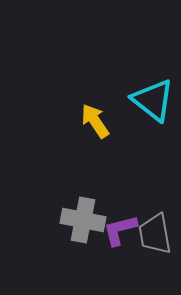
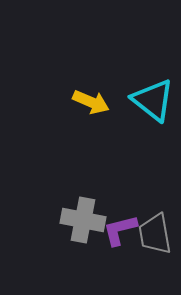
yellow arrow: moved 4 px left, 19 px up; rotated 147 degrees clockwise
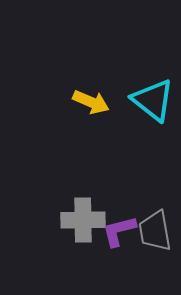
gray cross: rotated 12 degrees counterclockwise
purple L-shape: moved 1 px left, 1 px down
gray trapezoid: moved 3 px up
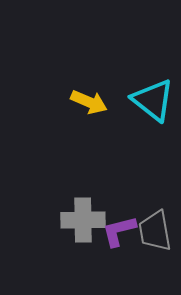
yellow arrow: moved 2 px left
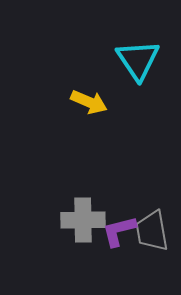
cyan triangle: moved 15 px left, 40 px up; rotated 18 degrees clockwise
gray trapezoid: moved 3 px left
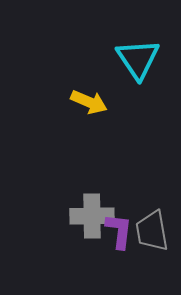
cyan triangle: moved 1 px up
gray cross: moved 9 px right, 4 px up
purple L-shape: rotated 111 degrees clockwise
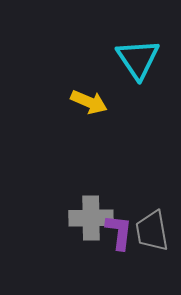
gray cross: moved 1 px left, 2 px down
purple L-shape: moved 1 px down
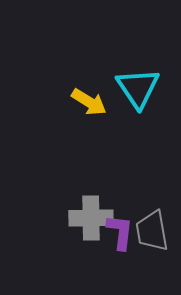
cyan triangle: moved 29 px down
yellow arrow: rotated 9 degrees clockwise
purple L-shape: moved 1 px right
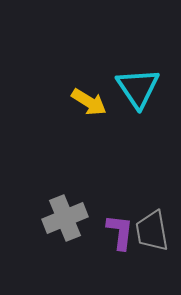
gray cross: moved 26 px left; rotated 21 degrees counterclockwise
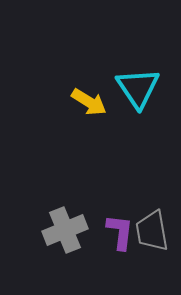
gray cross: moved 12 px down
